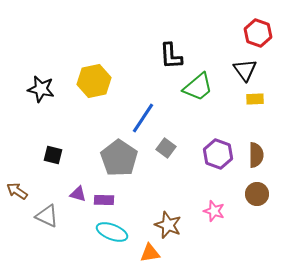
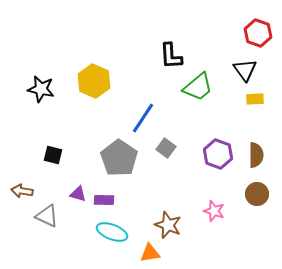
yellow hexagon: rotated 24 degrees counterclockwise
brown arrow: moved 5 px right; rotated 25 degrees counterclockwise
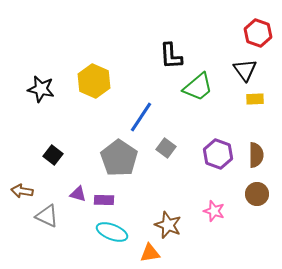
blue line: moved 2 px left, 1 px up
black square: rotated 24 degrees clockwise
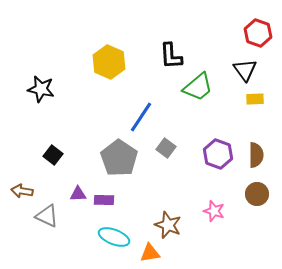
yellow hexagon: moved 15 px right, 19 px up
purple triangle: rotated 18 degrees counterclockwise
cyan ellipse: moved 2 px right, 5 px down
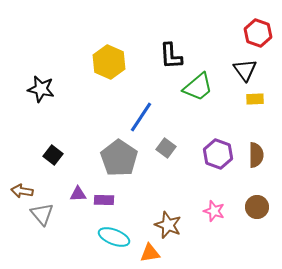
brown circle: moved 13 px down
gray triangle: moved 5 px left, 2 px up; rotated 25 degrees clockwise
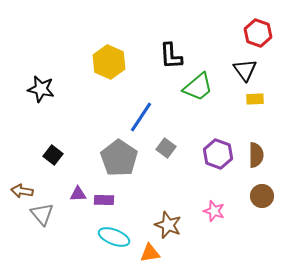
brown circle: moved 5 px right, 11 px up
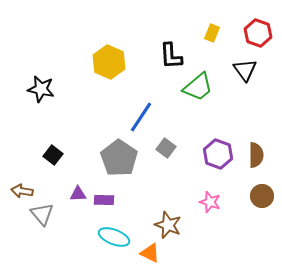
yellow rectangle: moved 43 px left, 66 px up; rotated 66 degrees counterclockwise
pink star: moved 4 px left, 9 px up
orange triangle: rotated 35 degrees clockwise
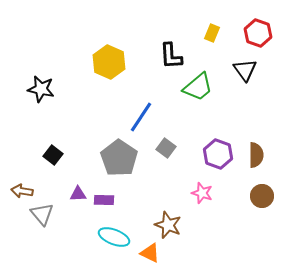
pink star: moved 8 px left, 9 px up
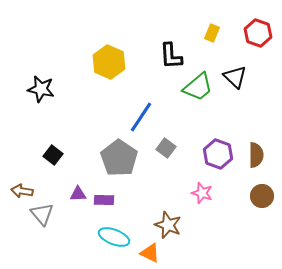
black triangle: moved 10 px left, 7 px down; rotated 10 degrees counterclockwise
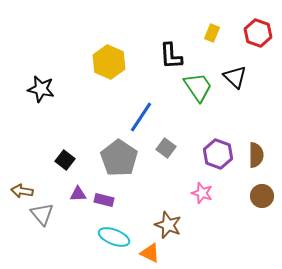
green trapezoid: rotated 84 degrees counterclockwise
black square: moved 12 px right, 5 px down
purple rectangle: rotated 12 degrees clockwise
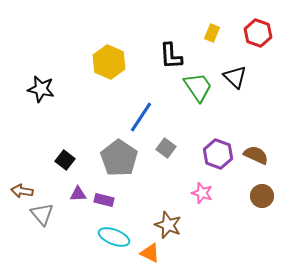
brown semicircle: rotated 65 degrees counterclockwise
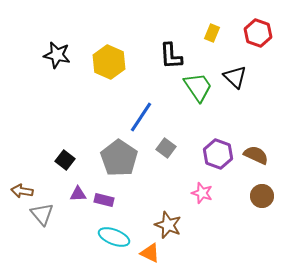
black star: moved 16 px right, 34 px up
